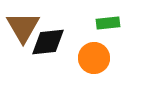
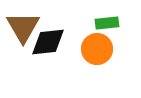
green rectangle: moved 1 px left
orange circle: moved 3 px right, 9 px up
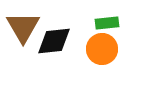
black diamond: moved 6 px right, 1 px up
orange circle: moved 5 px right
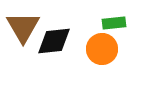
green rectangle: moved 7 px right
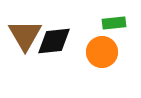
brown triangle: moved 2 px right, 8 px down
orange circle: moved 3 px down
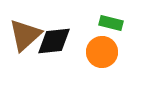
green rectangle: moved 3 px left; rotated 20 degrees clockwise
brown triangle: rotated 18 degrees clockwise
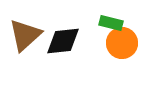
black diamond: moved 9 px right
orange circle: moved 20 px right, 9 px up
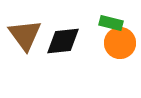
brown triangle: rotated 24 degrees counterclockwise
orange circle: moved 2 px left
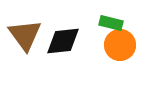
orange circle: moved 2 px down
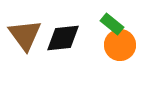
green rectangle: moved 1 px right, 1 px down; rotated 25 degrees clockwise
black diamond: moved 3 px up
